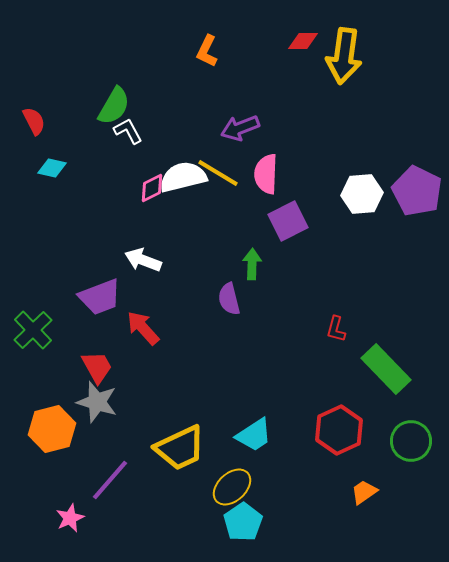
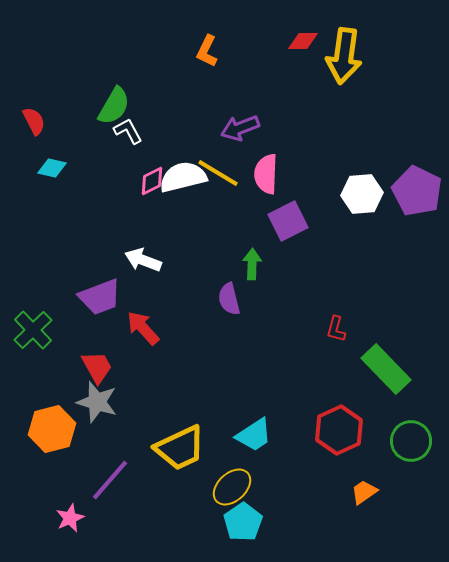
pink diamond: moved 7 px up
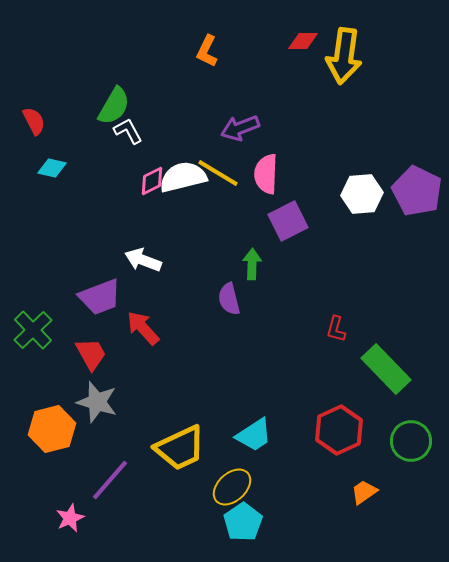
red trapezoid: moved 6 px left, 13 px up
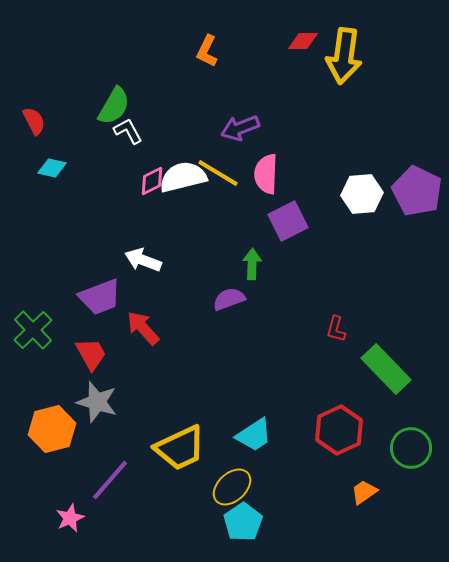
purple semicircle: rotated 84 degrees clockwise
green circle: moved 7 px down
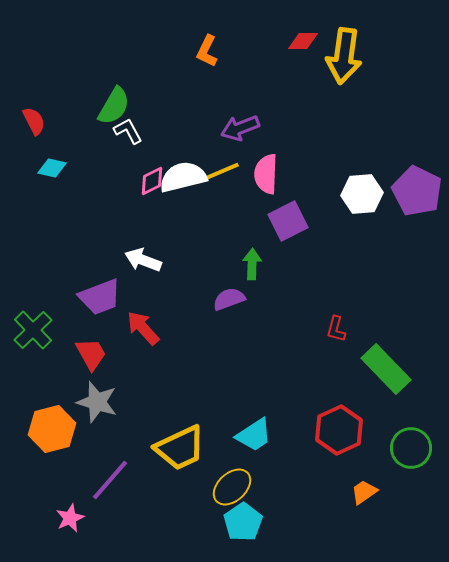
yellow line: rotated 54 degrees counterclockwise
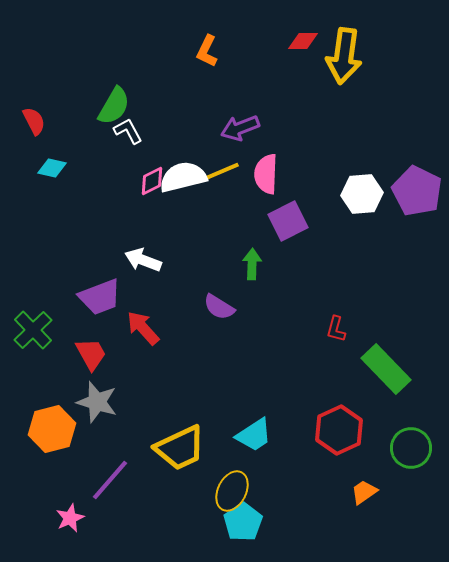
purple semicircle: moved 10 px left, 8 px down; rotated 128 degrees counterclockwise
yellow ellipse: moved 4 px down; rotated 21 degrees counterclockwise
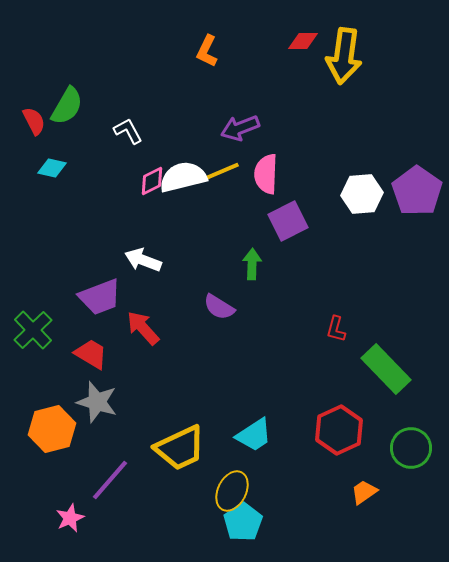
green semicircle: moved 47 px left
purple pentagon: rotated 9 degrees clockwise
red trapezoid: rotated 30 degrees counterclockwise
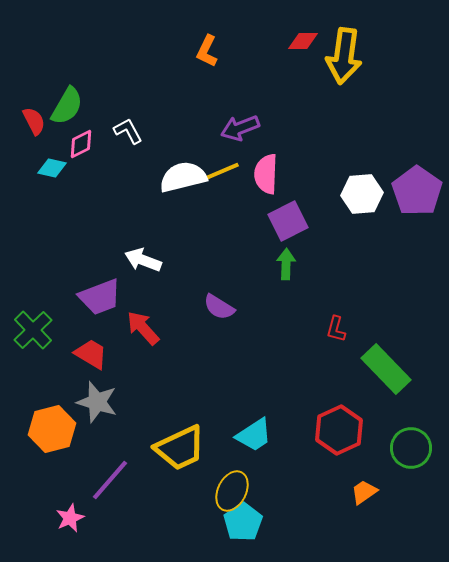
pink diamond: moved 71 px left, 37 px up
green arrow: moved 34 px right
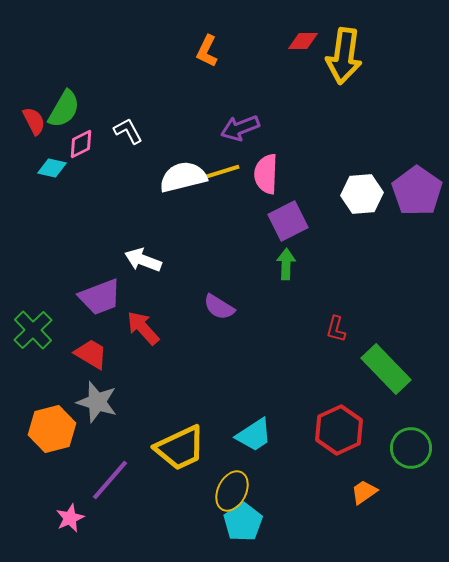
green semicircle: moved 3 px left, 3 px down
yellow line: rotated 6 degrees clockwise
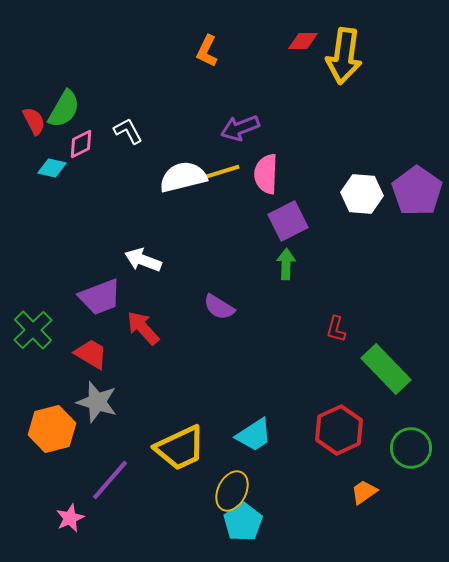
white hexagon: rotated 9 degrees clockwise
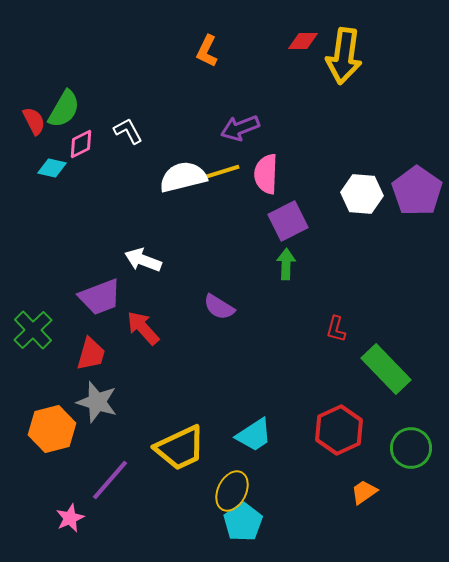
red trapezoid: rotated 75 degrees clockwise
